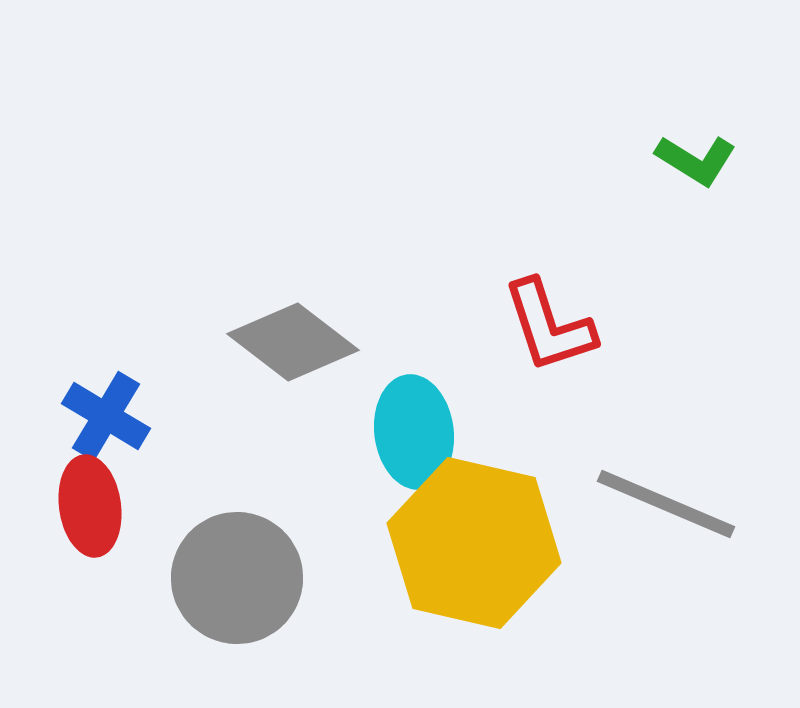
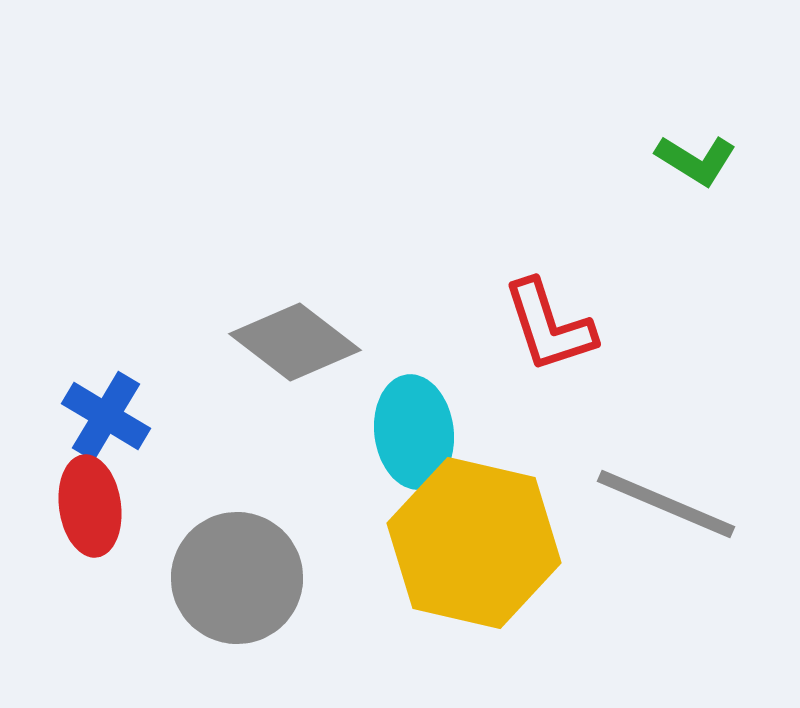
gray diamond: moved 2 px right
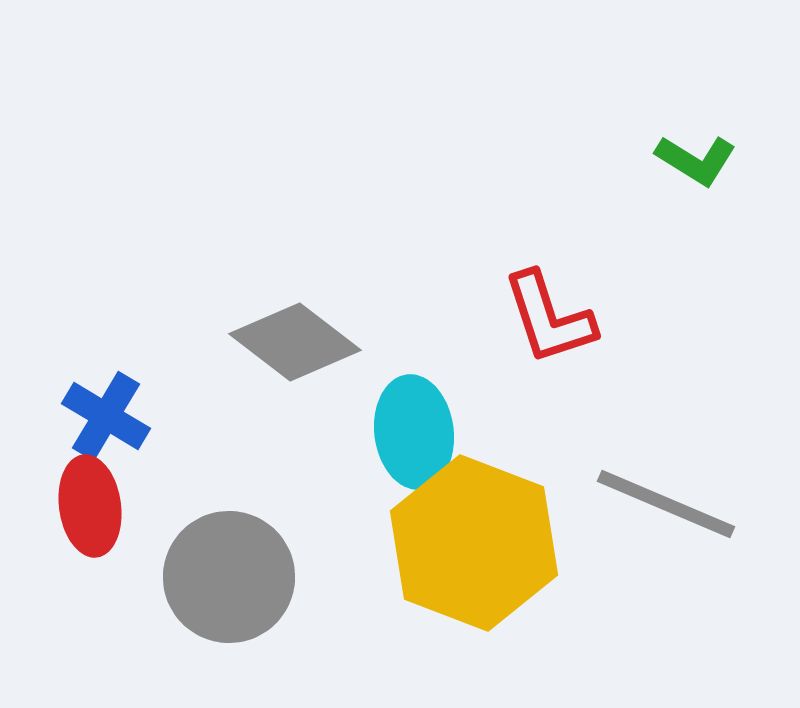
red L-shape: moved 8 px up
yellow hexagon: rotated 8 degrees clockwise
gray circle: moved 8 px left, 1 px up
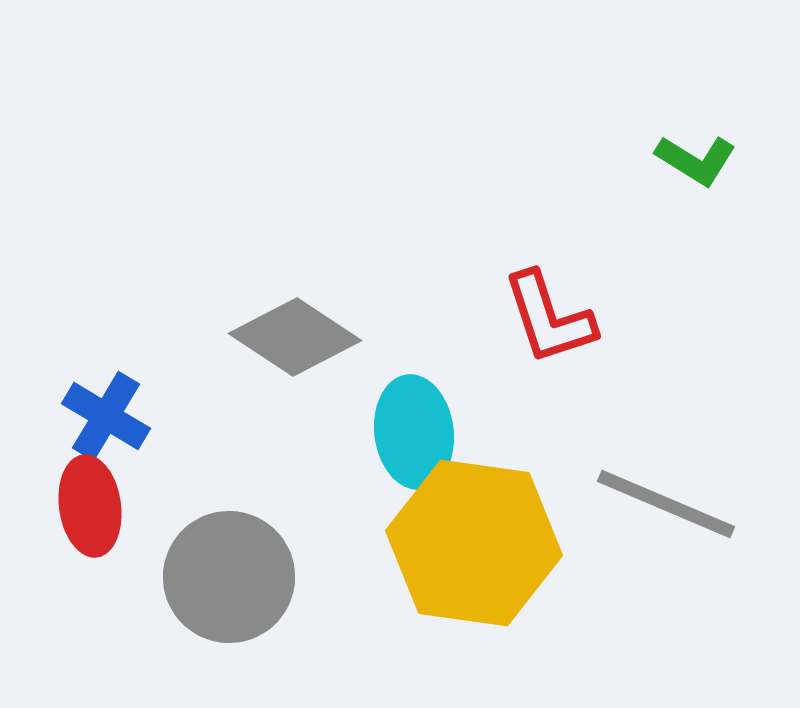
gray diamond: moved 5 px up; rotated 4 degrees counterclockwise
yellow hexagon: rotated 13 degrees counterclockwise
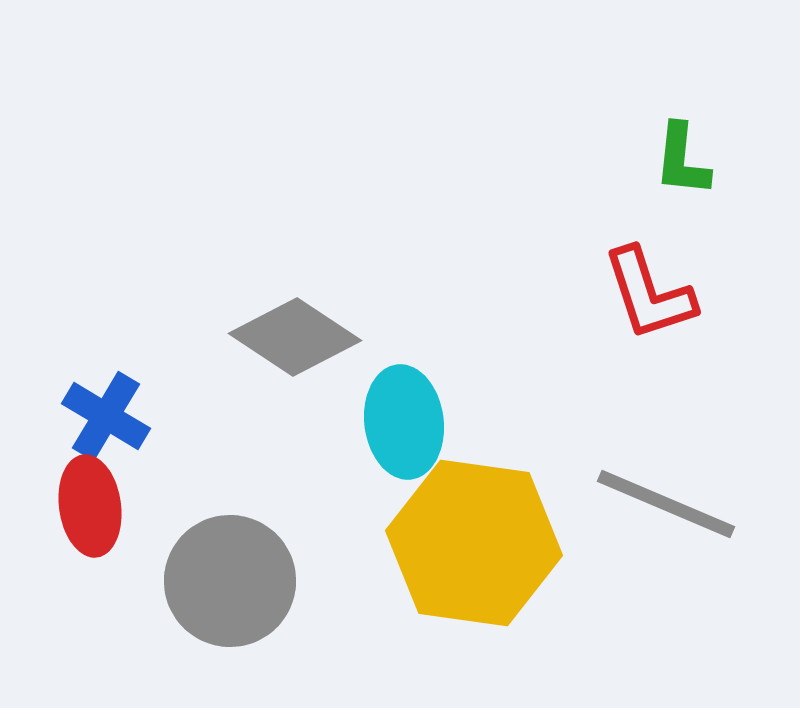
green L-shape: moved 14 px left; rotated 64 degrees clockwise
red L-shape: moved 100 px right, 24 px up
cyan ellipse: moved 10 px left, 10 px up
gray circle: moved 1 px right, 4 px down
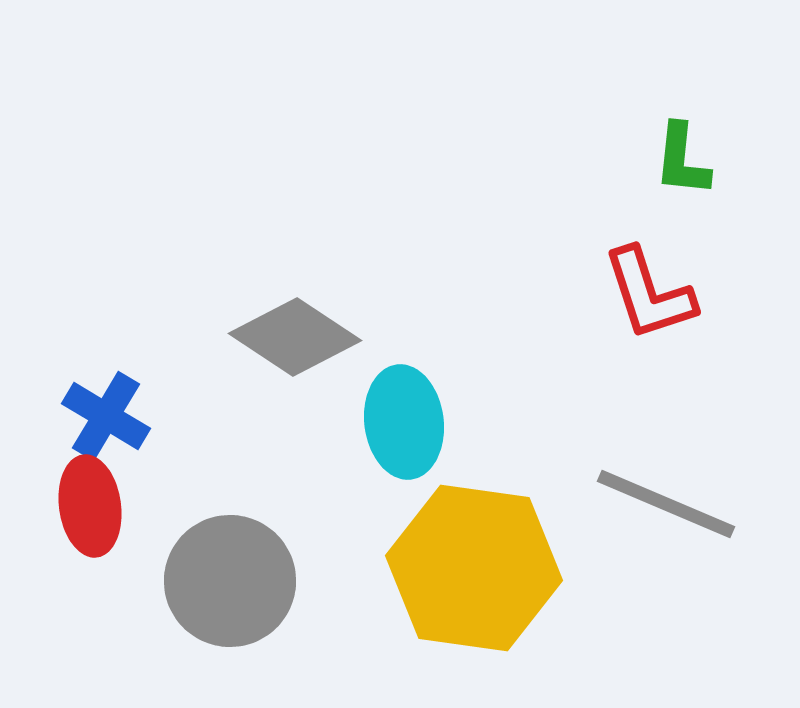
yellow hexagon: moved 25 px down
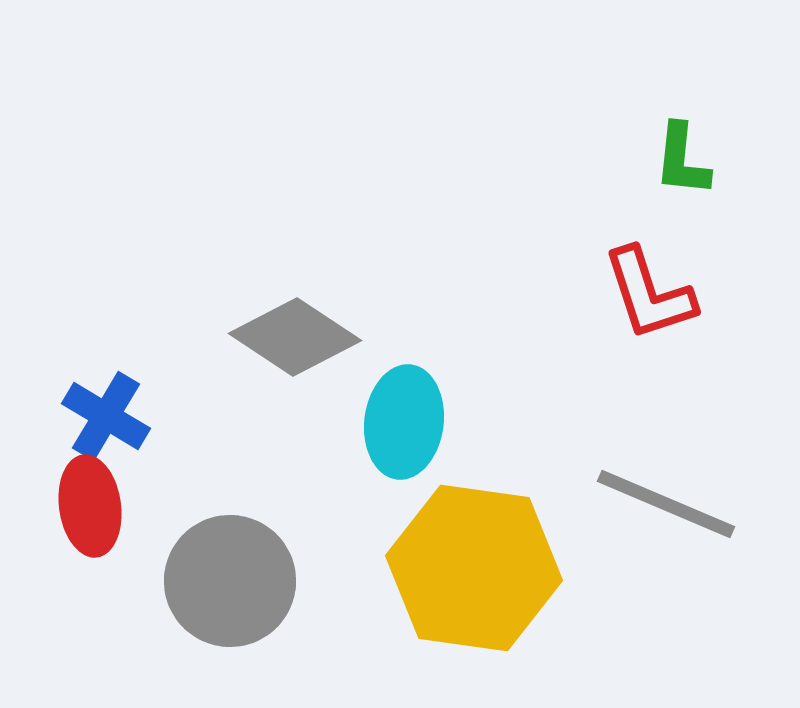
cyan ellipse: rotated 14 degrees clockwise
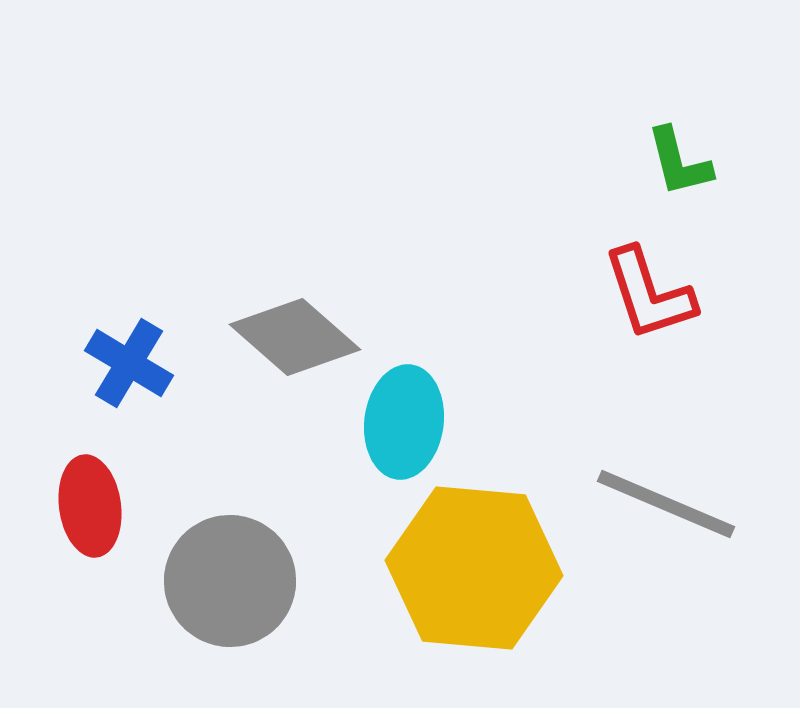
green L-shape: moved 3 px left, 2 px down; rotated 20 degrees counterclockwise
gray diamond: rotated 8 degrees clockwise
blue cross: moved 23 px right, 53 px up
yellow hexagon: rotated 3 degrees counterclockwise
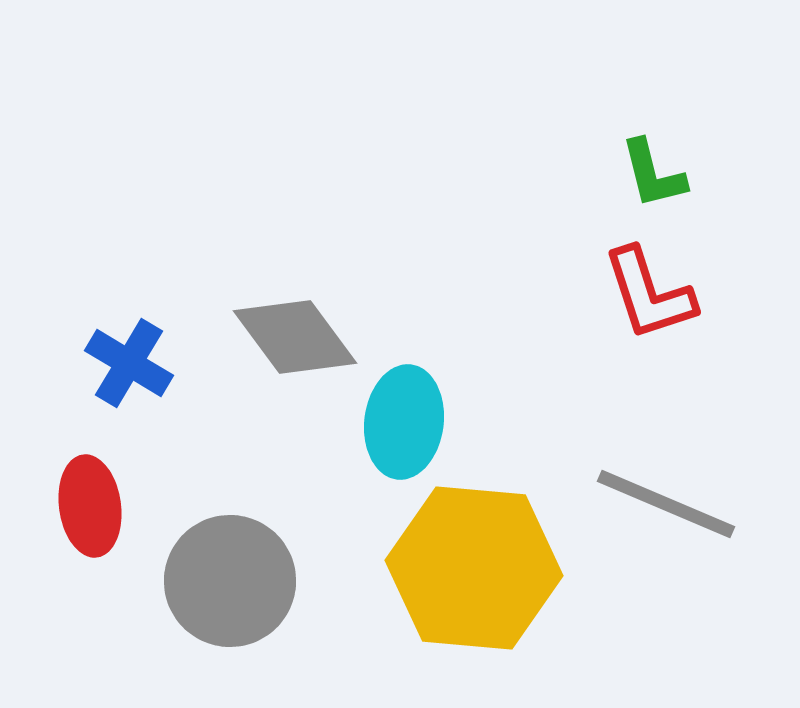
green L-shape: moved 26 px left, 12 px down
gray diamond: rotated 12 degrees clockwise
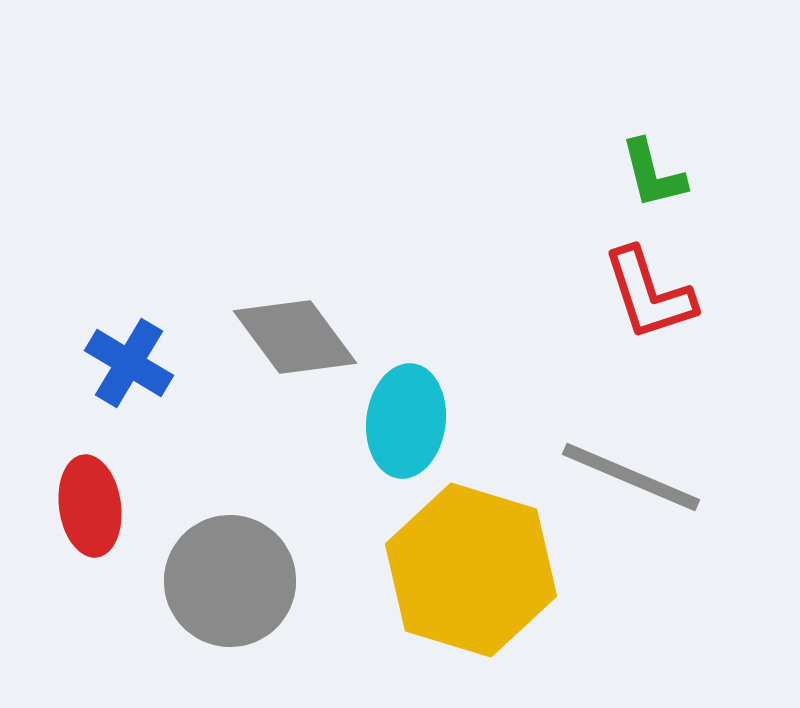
cyan ellipse: moved 2 px right, 1 px up
gray line: moved 35 px left, 27 px up
yellow hexagon: moved 3 px left, 2 px down; rotated 12 degrees clockwise
